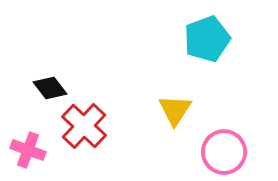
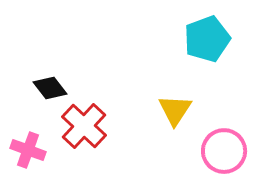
pink circle: moved 1 px up
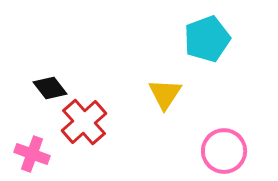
yellow triangle: moved 10 px left, 16 px up
red cross: moved 4 px up; rotated 6 degrees clockwise
pink cross: moved 4 px right, 4 px down
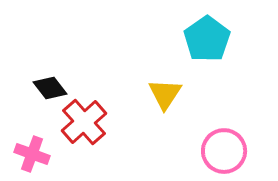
cyan pentagon: rotated 15 degrees counterclockwise
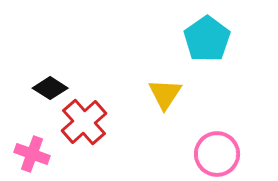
black diamond: rotated 20 degrees counterclockwise
pink circle: moved 7 px left, 3 px down
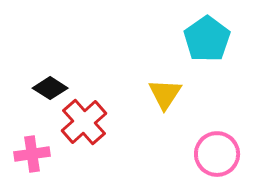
pink cross: rotated 28 degrees counterclockwise
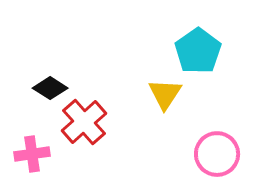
cyan pentagon: moved 9 px left, 12 px down
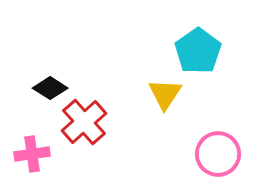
pink circle: moved 1 px right
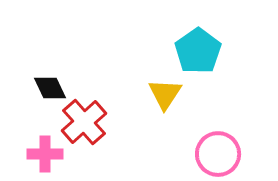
black diamond: rotated 32 degrees clockwise
pink cross: moved 13 px right; rotated 8 degrees clockwise
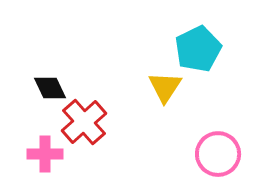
cyan pentagon: moved 2 px up; rotated 9 degrees clockwise
yellow triangle: moved 7 px up
